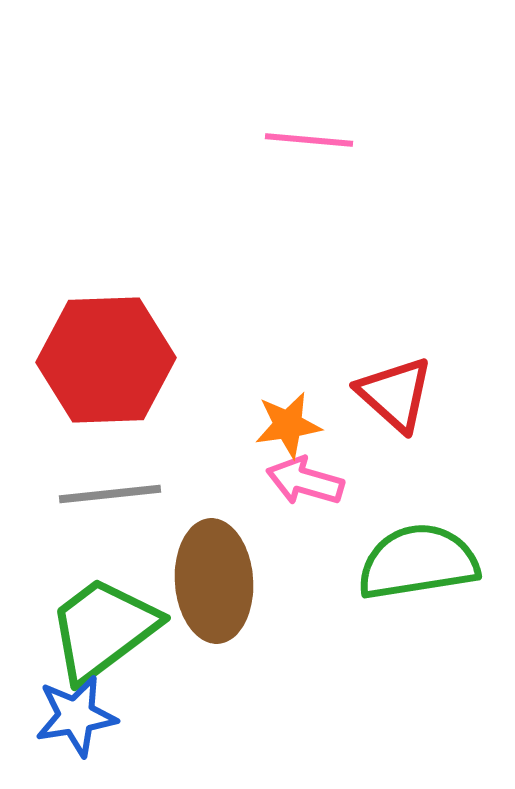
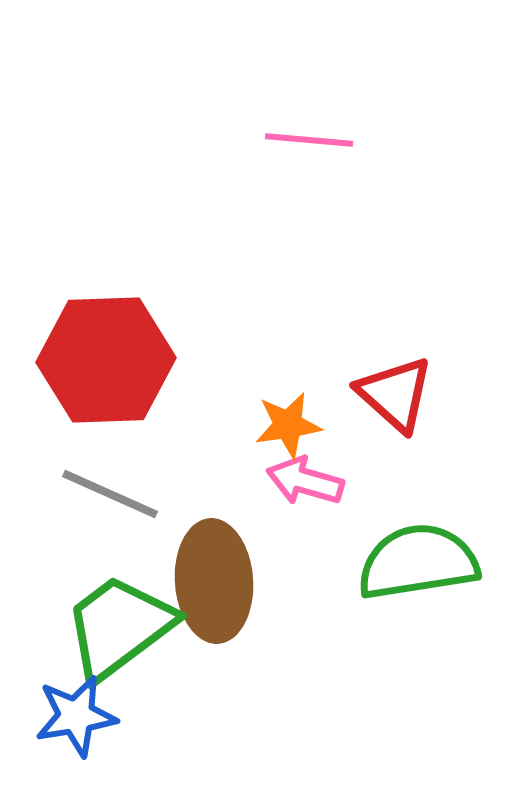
gray line: rotated 30 degrees clockwise
green trapezoid: moved 16 px right, 2 px up
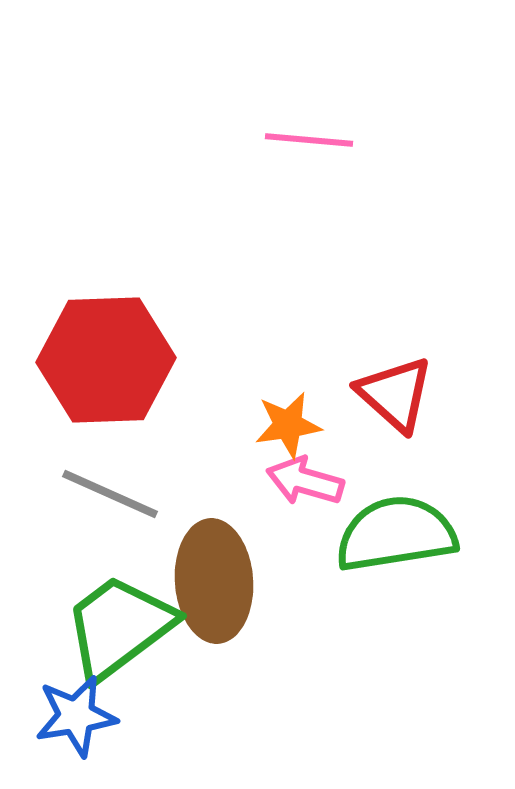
green semicircle: moved 22 px left, 28 px up
